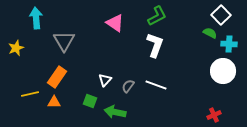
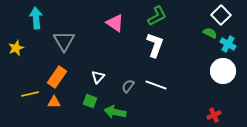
cyan cross: moved 1 px left; rotated 28 degrees clockwise
white triangle: moved 7 px left, 3 px up
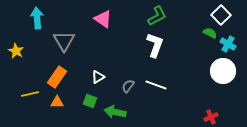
cyan arrow: moved 1 px right
pink triangle: moved 12 px left, 4 px up
yellow star: moved 3 px down; rotated 21 degrees counterclockwise
white triangle: rotated 16 degrees clockwise
orange triangle: moved 3 px right
red cross: moved 3 px left, 2 px down
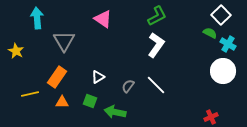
white L-shape: moved 1 px right; rotated 15 degrees clockwise
white line: rotated 25 degrees clockwise
orange triangle: moved 5 px right
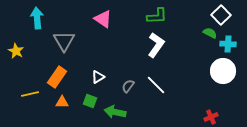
green L-shape: rotated 25 degrees clockwise
cyan cross: rotated 28 degrees counterclockwise
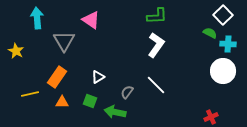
white square: moved 2 px right
pink triangle: moved 12 px left, 1 px down
gray semicircle: moved 1 px left, 6 px down
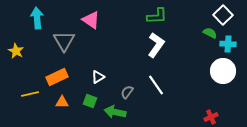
orange rectangle: rotated 30 degrees clockwise
white line: rotated 10 degrees clockwise
